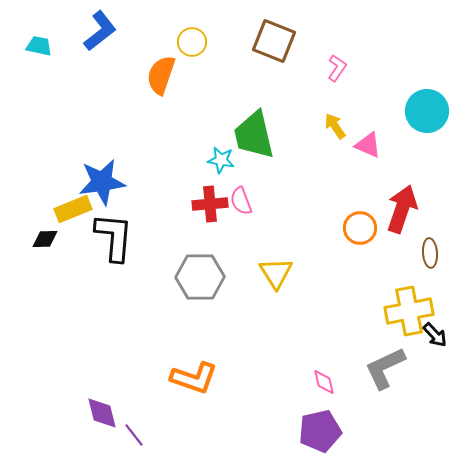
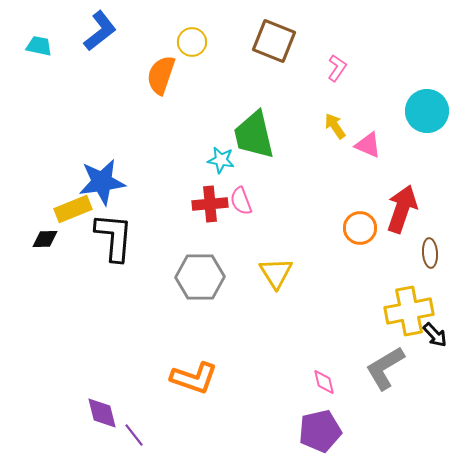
gray L-shape: rotated 6 degrees counterclockwise
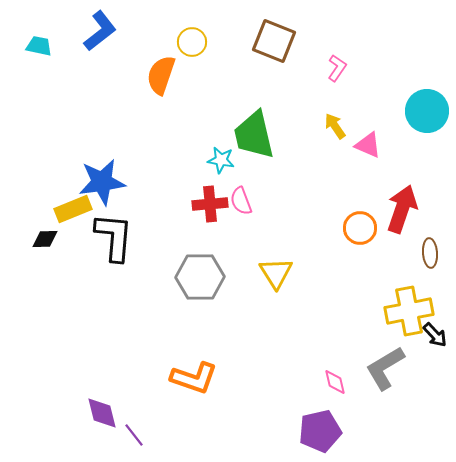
pink diamond: moved 11 px right
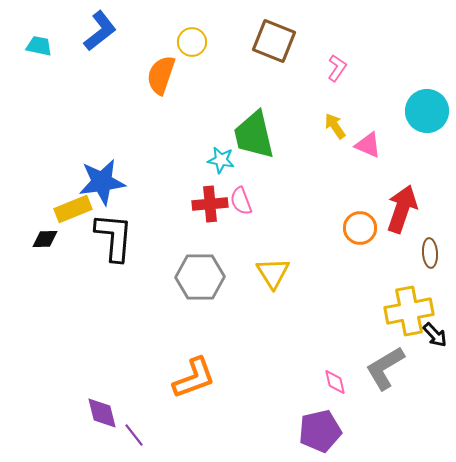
yellow triangle: moved 3 px left
orange L-shape: rotated 39 degrees counterclockwise
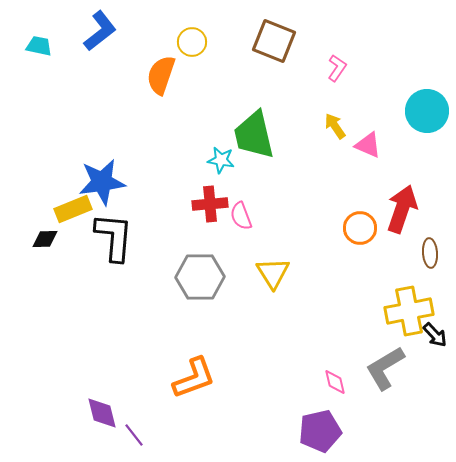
pink semicircle: moved 15 px down
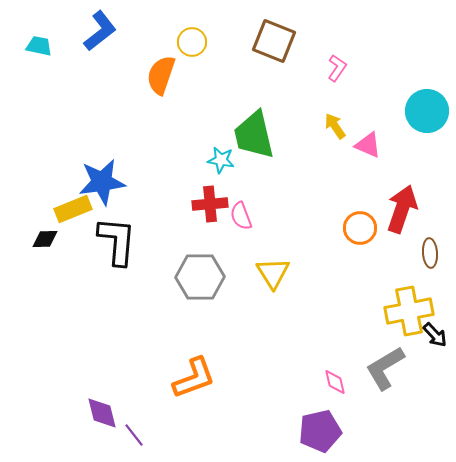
black L-shape: moved 3 px right, 4 px down
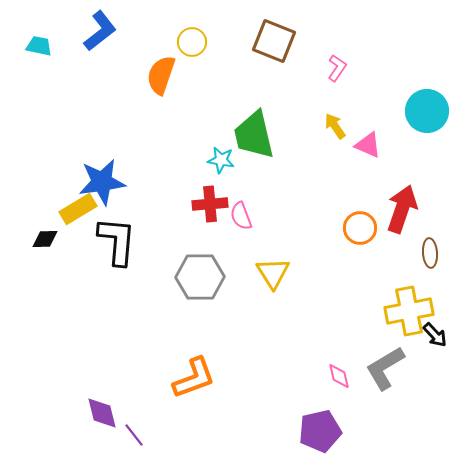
yellow rectangle: moved 5 px right; rotated 9 degrees counterclockwise
pink diamond: moved 4 px right, 6 px up
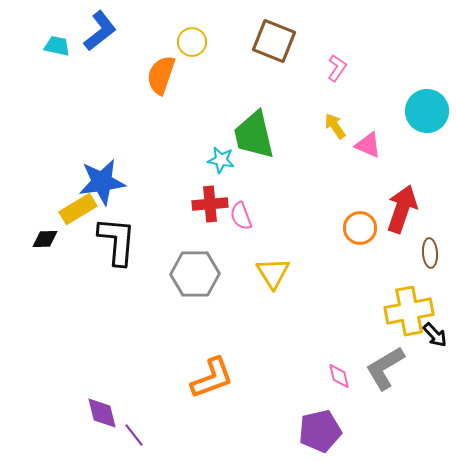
cyan trapezoid: moved 18 px right
gray hexagon: moved 5 px left, 3 px up
orange L-shape: moved 18 px right
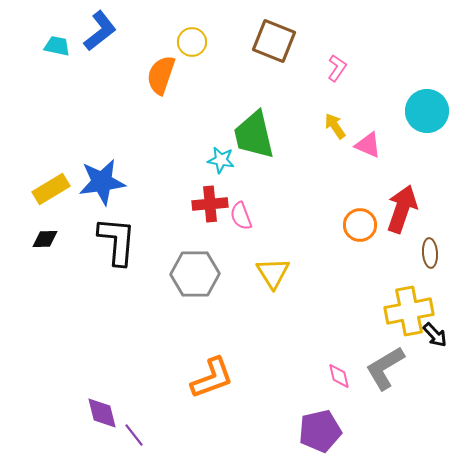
yellow rectangle: moved 27 px left, 20 px up
orange circle: moved 3 px up
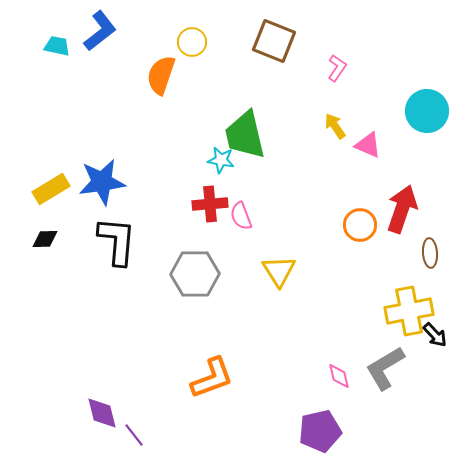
green trapezoid: moved 9 px left
yellow triangle: moved 6 px right, 2 px up
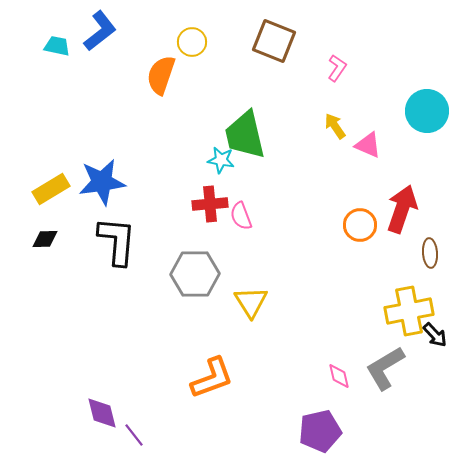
yellow triangle: moved 28 px left, 31 px down
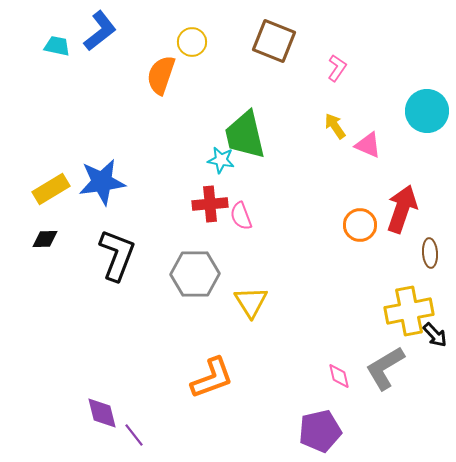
black L-shape: moved 14 px down; rotated 16 degrees clockwise
